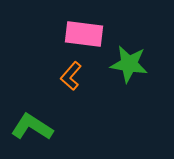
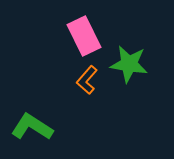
pink rectangle: moved 2 px down; rotated 57 degrees clockwise
orange L-shape: moved 16 px right, 4 px down
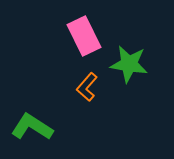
orange L-shape: moved 7 px down
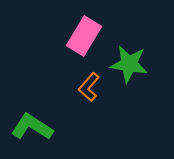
pink rectangle: rotated 57 degrees clockwise
orange L-shape: moved 2 px right
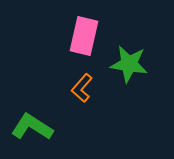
pink rectangle: rotated 18 degrees counterclockwise
orange L-shape: moved 7 px left, 1 px down
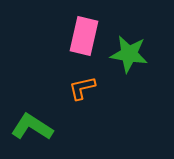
green star: moved 10 px up
orange L-shape: rotated 36 degrees clockwise
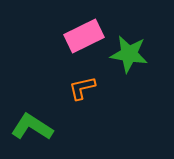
pink rectangle: rotated 51 degrees clockwise
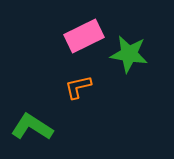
orange L-shape: moved 4 px left, 1 px up
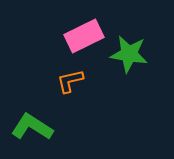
orange L-shape: moved 8 px left, 6 px up
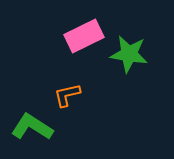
orange L-shape: moved 3 px left, 14 px down
